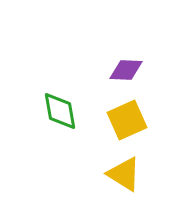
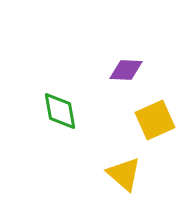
yellow square: moved 28 px right
yellow triangle: rotated 9 degrees clockwise
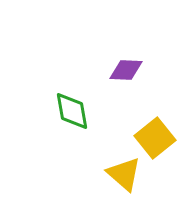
green diamond: moved 12 px right
yellow square: moved 18 px down; rotated 15 degrees counterclockwise
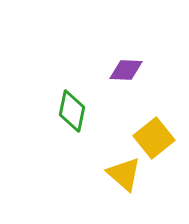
green diamond: rotated 21 degrees clockwise
yellow square: moved 1 px left
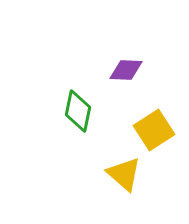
green diamond: moved 6 px right
yellow square: moved 8 px up; rotated 6 degrees clockwise
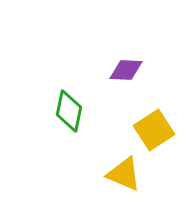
green diamond: moved 9 px left
yellow triangle: rotated 18 degrees counterclockwise
